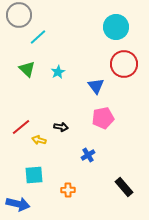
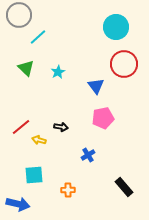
green triangle: moved 1 px left, 1 px up
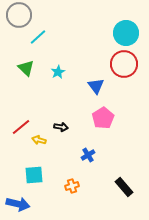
cyan circle: moved 10 px right, 6 px down
pink pentagon: rotated 20 degrees counterclockwise
orange cross: moved 4 px right, 4 px up; rotated 16 degrees counterclockwise
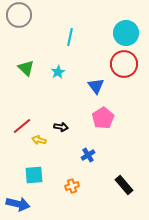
cyan line: moved 32 px right; rotated 36 degrees counterclockwise
red line: moved 1 px right, 1 px up
black rectangle: moved 2 px up
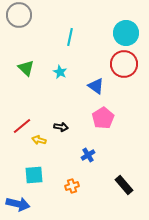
cyan star: moved 2 px right; rotated 16 degrees counterclockwise
blue triangle: rotated 18 degrees counterclockwise
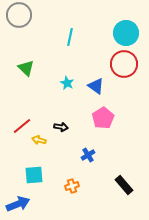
cyan star: moved 7 px right, 11 px down
blue arrow: rotated 35 degrees counterclockwise
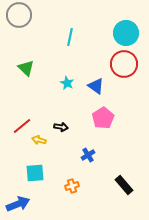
cyan square: moved 1 px right, 2 px up
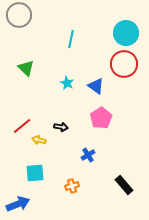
cyan line: moved 1 px right, 2 px down
pink pentagon: moved 2 px left
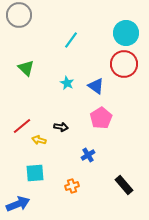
cyan line: moved 1 px down; rotated 24 degrees clockwise
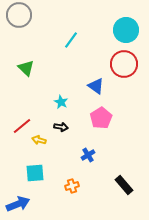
cyan circle: moved 3 px up
cyan star: moved 6 px left, 19 px down
